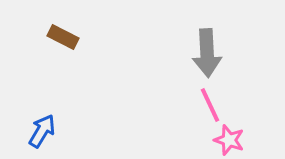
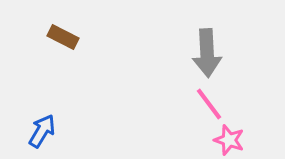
pink line: moved 1 px left, 1 px up; rotated 12 degrees counterclockwise
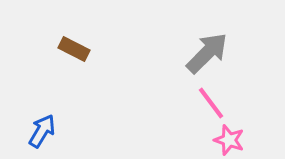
brown rectangle: moved 11 px right, 12 px down
gray arrow: rotated 132 degrees counterclockwise
pink line: moved 2 px right, 1 px up
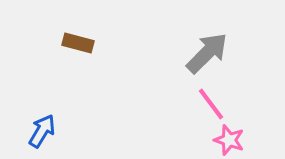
brown rectangle: moved 4 px right, 6 px up; rotated 12 degrees counterclockwise
pink line: moved 1 px down
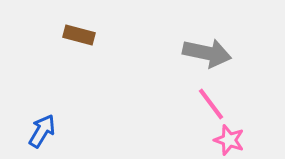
brown rectangle: moved 1 px right, 8 px up
gray arrow: rotated 57 degrees clockwise
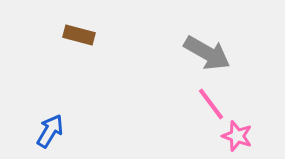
gray arrow: rotated 18 degrees clockwise
blue arrow: moved 8 px right
pink star: moved 8 px right, 4 px up
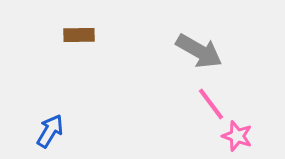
brown rectangle: rotated 16 degrees counterclockwise
gray arrow: moved 8 px left, 2 px up
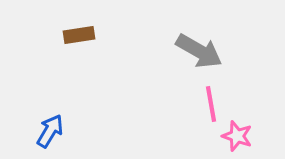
brown rectangle: rotated 8 degrees counterclockwise
pink line: rotated 27 degrees clockwise
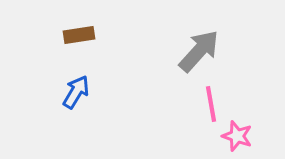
gray arrow: rotated 78 degrees counterclockwise
blue arrow: moved 26 px right, 39 px up
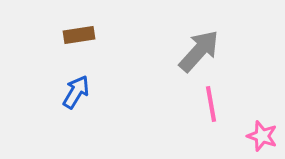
pink star: moved 25 px right
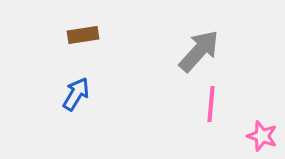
brown rectangle: moved 4 px right
blue arrow: moved 2 px down
pink line: rotated 15 degrees clockwise
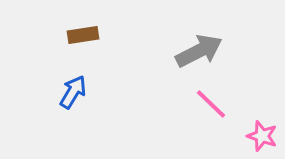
gray arrow: rotated 21 degrees clockwise
blue arrow: moved 3 px left, 2 px up
pink line: rotated 51 degrees counterclockwise
